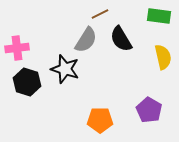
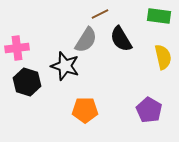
black star: moved 3 px up
orange pentagon: moved 15 px left, 10 px up
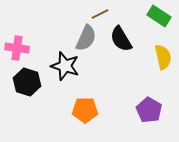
green rectangle: rotated 25 degrees clockwise
gray semicircle: moved 2 px up; rotated 8 degrees counterclockwise
pink cross: rotated 15 degrees clockwise
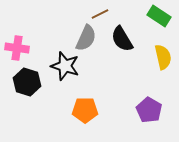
black semicircle: moved 1 px right
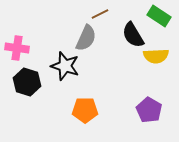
black semicircle: moved 11 px right, 4 px up
yellow semicircle: moved 7 px left, 1 px up; rotated 100 degrees clockwise
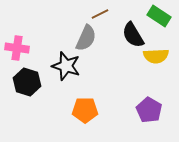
black star: moved 1 px right
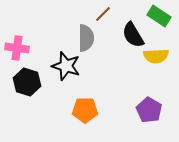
brown line: moved 3 px right; rotated 18 degrees counterclockwise
gray semicircle: rotated 24 degrees counterclockwise
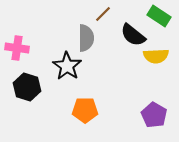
black semicircle: rotated 20 degrees counterclockwise
black star: moved 1 px right; rotated 16 degrees clockwise
black hexagon: moved 5 px down
purple pentagon: moved 5 px right, 5 px down
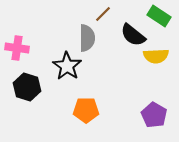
gray semicircle: moved 1 px right
orange pentagon: moved 1 px right
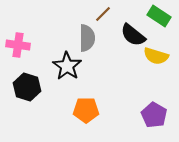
pink cross: moved 1 px right, 3 px up
yellow semicircle: rotated 20 degrees clockwise
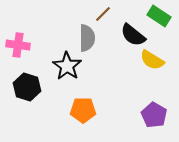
yellow semicircle: moved 4 px left, 4 px down; rotated 15 degrees clockwise
orange pentagon: moved 3 px left
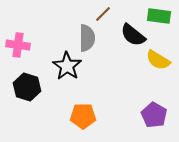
green rectangle: rotated 25 degrees counterclockwise
yellow semicircle: moved 6 px right
orange pentagon: moved 6 px down
